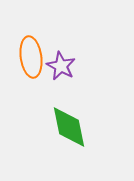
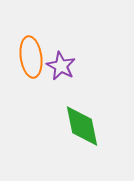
green diamond: moved 13 px right, 1 px up
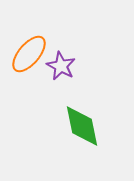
orange ellipse: moved 2 px left, 3 px up; rotated 48 degrees clockwise
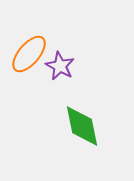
purple star: moved 1 px left
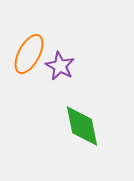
orange ellipse: rotated 12 degrees counterclockwise
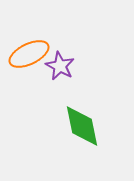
orange ellipse: rotated 36 degrees clockwise
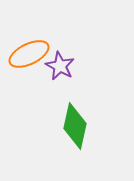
green diamond: moved 7 px left; rotated 24 degrees clockwise
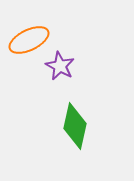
orange ellipse: moved 14 px up
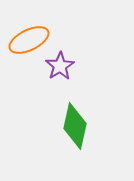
purple star: rotated 12 degrees clockwise
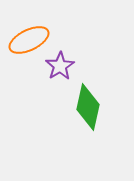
green diamond: moved 13 px right, 19 px up
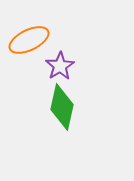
green diamond: moved 26 px left
